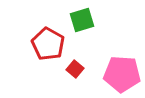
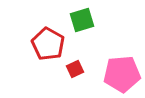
red square: rotated 24 degrees clockwise
pink pentagon: rotated 9 degrees counterclockwise
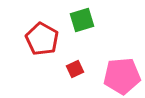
red pentagon: moved 6 px left, 5 px up
pink pentagon: moved 2 px down
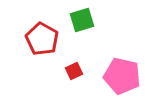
red square: moved 1 px left, 2 px down
pink pentagon: rotated 18 degrees clockwise
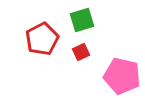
red pentagon: rotated 16 degrees clockwise
red square: moved 7 px right, 19 px up
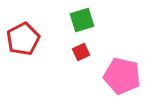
red pentagon: moved 19 px left
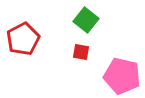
green square: moved 4 px right; rotated 35 degrees counterclockwise
red square: rotated 36 degrees clockwise
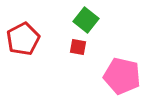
red square: moved 3 px left, 5 px up
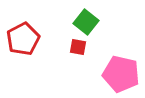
green square: moved 2 px down
pink pentagon: moved 1 px left, 2 px up
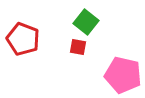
red pentagon: rotated 24 degrees counterclockwise
pink pentagon: moved 2 px right, 1 px down
